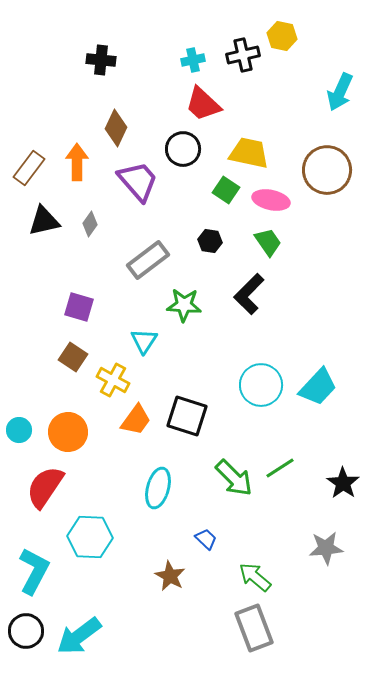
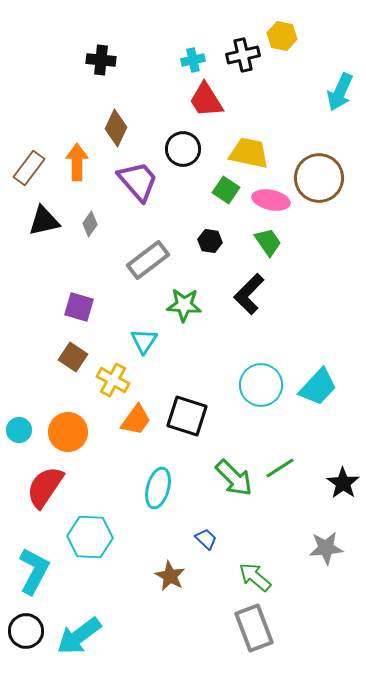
red trapezoid at (203, 104): moved 3 px right, 4 px up; rotated 15 degrees clockwise
brown circle at (327, 170): moved 8 px left, 8 px down
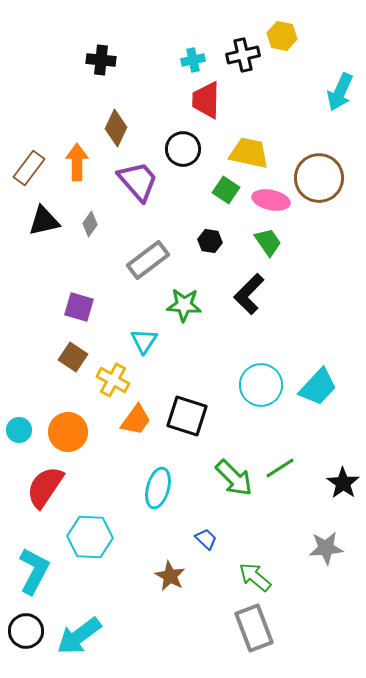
red trapezoid at (206, 100): rotated 33 degrees clockwise
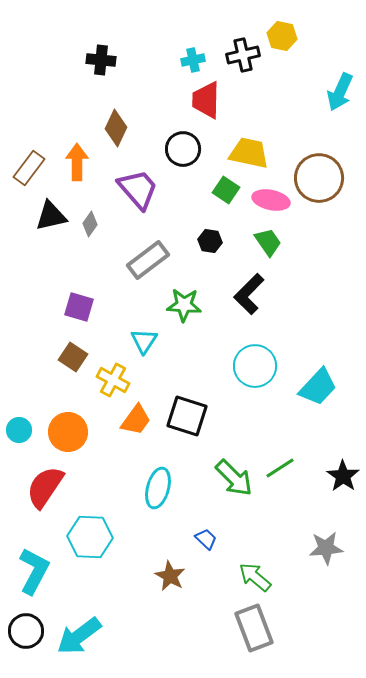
purple trapezoid at (138, 181): moved 8 px down
black triangle at (44, 221): moved 7 px right, 5 px up
cyan circle at (261, 385): moved 6 px left, 19 px up
black star at (343, 483): moved 7 px up
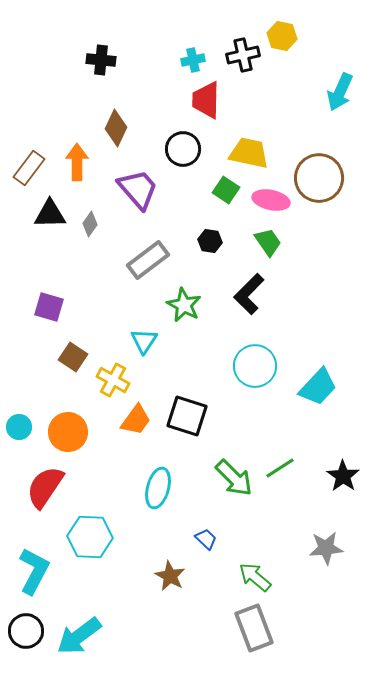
black triangle at (51, 216): moved 1 px left, 2 px up; rotated 12 degrees clockwise
green star at (184, 305): rotated 24 degrees clockwise
purple square at (79, 307): moved 30 px left
cyan circle at (19, 430): moved 3 px up
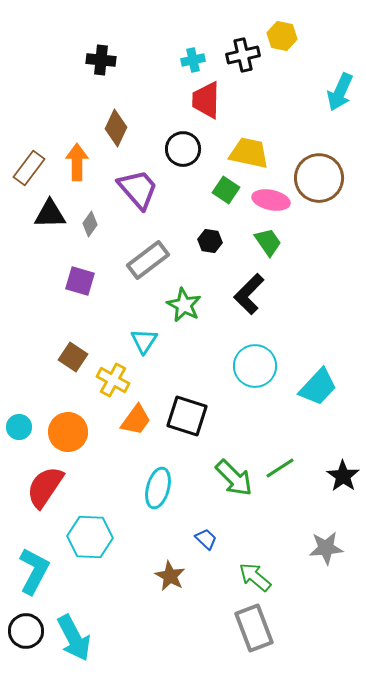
purple square at (49, 307): moved 31 px right, 26 px up
cyan arrow at (79, 636): moved 5 px left, 2 px down; rotated 81 degrees counterclockwise
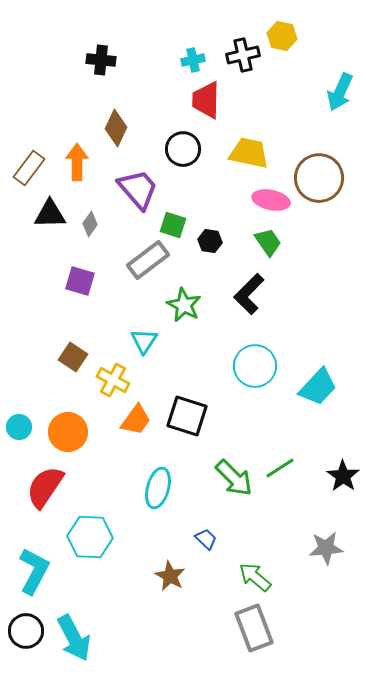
green square at (226, 190): moved 53 px left, 35 px down; rotated 16 degrees counterclockwise
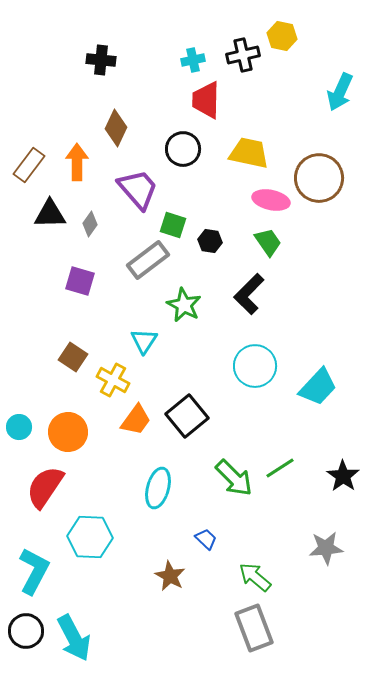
brown rectangle at (29, 168): moved 3 px up
black square at (187, 416): rotated 33 degrees clockwise
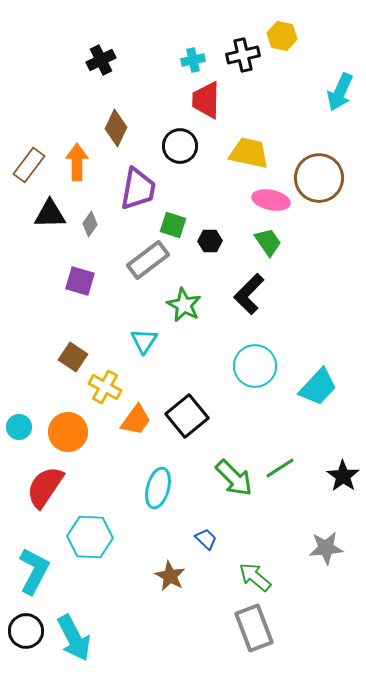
black cross at (101, 60): rotated 32 degrees counterclockwise
black circle at (183, 149): moved 3 px left, 3 px up
purple trapezoid at (138, 189): rotated 51 degrees clockwise
black hexagon at (210, 241): rotated 10 degrees counterclockwise
yellow cross at (113, 380): moved 8 px left, 7 px down
